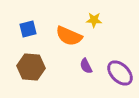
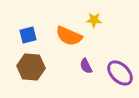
blue square: moved 6 px down
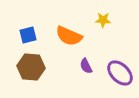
yellow star: moved 9 px right
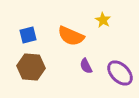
yellow star: rotated 28 degrees clockwise
orange semicircle: moved 2 px right
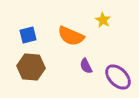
purple ellipse: moved 2 px left, 4 px down
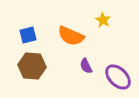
brown hexagon: moved 1 px right, 1 px up
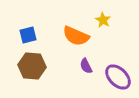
orange semicircle: moved 5 px right
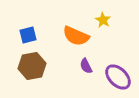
brown hexagon: rotated 16 degrees counterclockwise
